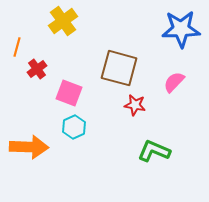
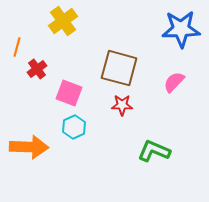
red star: moved 13 px left; rotated 10 degrees counterclockwise
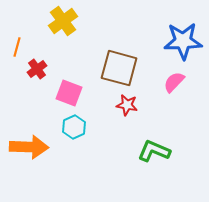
blue star: moved 2 px right, 12 px down
red star: moved 5 px right; rotated 10 degrees clockwise
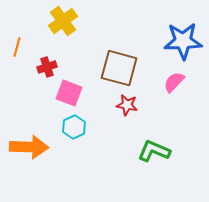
red cross: moved 10 px right, 2 px up; rotated 18 degrees clockwise
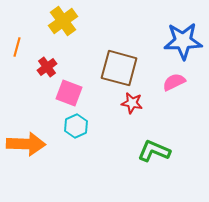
red cross: rotated 18 degrees counterclockwise
pink semicircle: rotated 20 degrees clockwise
red star: moved 5 px right, 2 px up
cyan hexagon: moved 2 px right, 1 px up
orange arrow: moved 3 px left, 3 px up
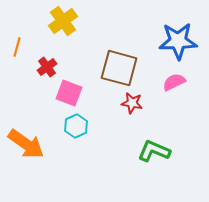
blue star: moved 5 px left
orange arrow: rotated 33 degrees clockwise
